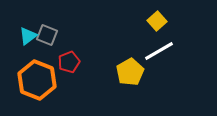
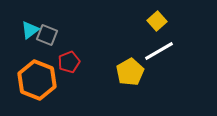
cyan triangle: moved 2 px right, 6 px up
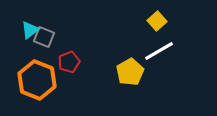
gray square: moved 3 px left, 2 px down
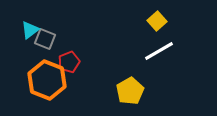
gray square: moved 1 px right, 2 px down
yellow pentagon: moved 19 px down
orange hexagon: moved 10 px right
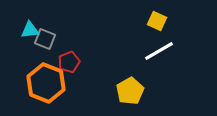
yellow square: rotated 24 degrees counterclockwise
cyan triangle: rotated 30 degrees clockwise
orange hexagon: moved 1 px left, 3 px down
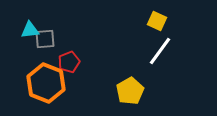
gray square: rotated 25 degrees counterclockwise
white line: moved 1 px right; rotated 24 degrees counterclockwise
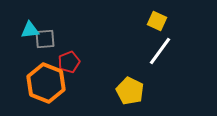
yellow pentagon: rotated 16 degrees counterclockwise
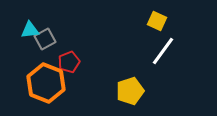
gray square: rotated 25 degrees counterclockwise
white line: moved 3 px right
yellow pentagon: rotated 28 degrees clockwise
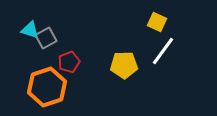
yellow square: moved 1 px down
cyan triangle: rotated 24 degrees clockwise
gray square: moved 1 px right, 1 px up
orange hexagon: moved 1 px right, 4 px down; rotated 21 degrees clockwise
yellow pentagon: moved 6 px left, 26 px up; rotated 16 degrees clockwise
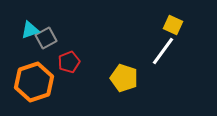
yellow square: moved 16 px right, 3 px down
cyan triangle: rotated 36 degrees counterclockwise
yellow pentagon: moved 13 px down; rotated 20 degrees clockwise
orange hexagon: moved 13 px left, 5 px up
